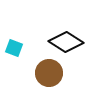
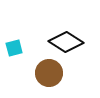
cyan square: rotated 36 degrees counterclockwise
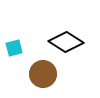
brown circle: moved 6 px left, 1 px down
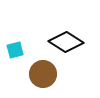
cyan square: moved 1 px right, 2 px down
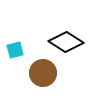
brown circle: moved 1 px up
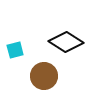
brown circle: moved 1 px right, 3 px down
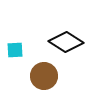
cyan square: rotated 12 degrees clockwise
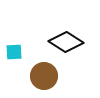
cyan square: moved 1 px left, 2 px down
